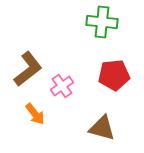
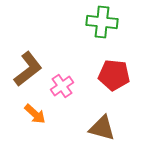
red pentagon: rotated 12 degrees clockwise
orange arrow: rotated 10 degrees counterclockwise
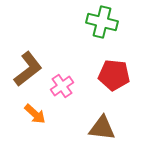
green cross: rotated 8 degrees clockwise
brown triangle: rotated 8 degrees counterclockwise
